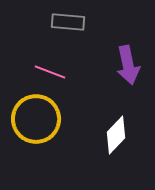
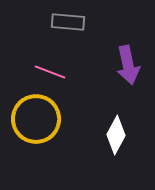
white diamond: rotated 15 degrees counterclockwise
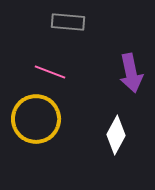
purple arrow: moved 3 px right, 8 px down
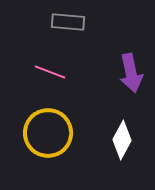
yellow circle: moved 12 px right, 14 px down
white diamond: moved 6 px right, 5 px down
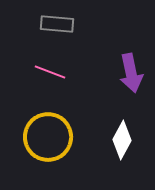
gray rectangle: moved 11 px left, 2 px down
yellow circle: moved 4 px down
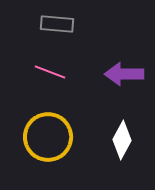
purple arrow: moved 7 px left, 1 px down; rotated 102 degrees clockwise
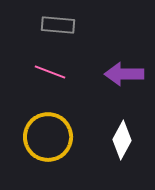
gray rectangle: moved 1 px right, 1 px down
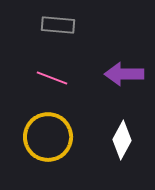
pink line: moved 2 px right, 6 px down
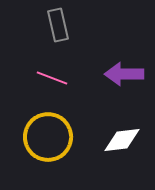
gray rectangle: rotated 72 degrees clockwise
white diamond: rotated 54 degrees clockwise
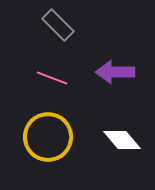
gray rectangle: rotated 32 degrees counterclockwise
purple arrow: moved 9 px left, 2 px up
white diamond: rotated 57 degrees clockwise
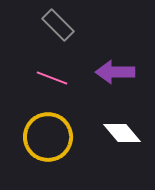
white diamond: moved 7 px up
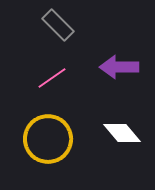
purple arrow: moved 4 px right, 5 px up
pink line: rotated 56 degrees counterclockwise
yellow circle: moved 2 px down
